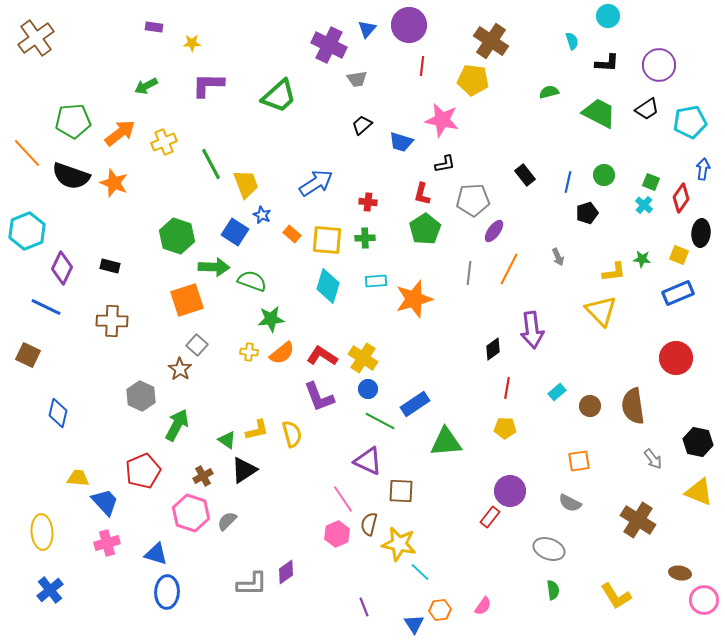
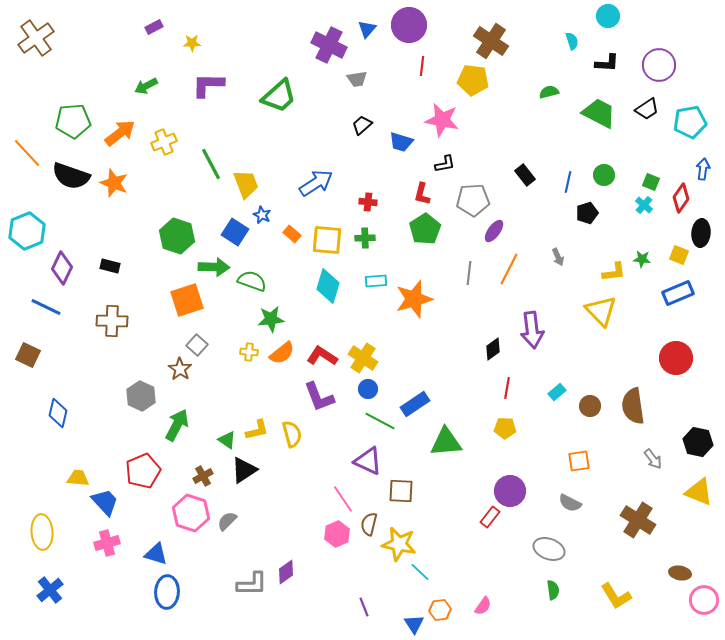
purple rectangle at (154, 27): rotated 36 degrees counterclockwise
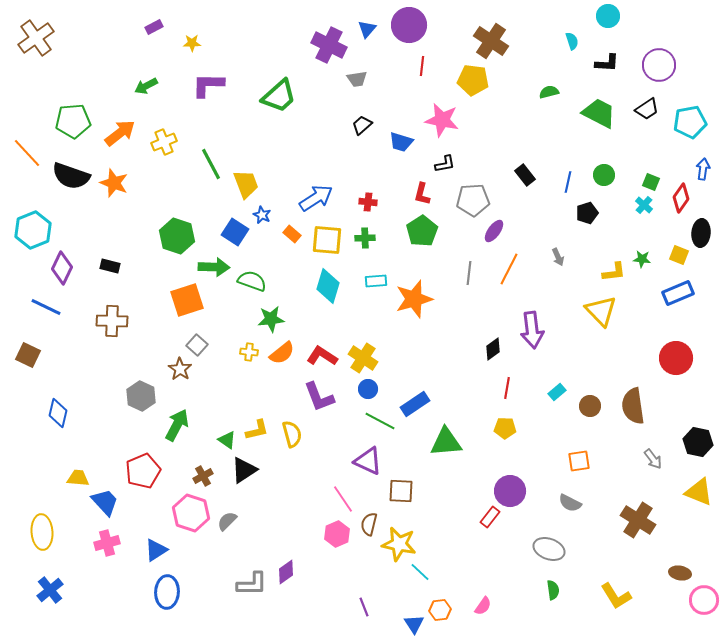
blue arrow at (316, 183): moved 15 px down
green pentagon at (425, 229): moved 3 px left, 2 px down
cyan hexagon at (27, 231): moved 6 px right, 1 px up
blue triangle at (156, 554): moved 4 px up; rotated 50 degrees counterclockwise
